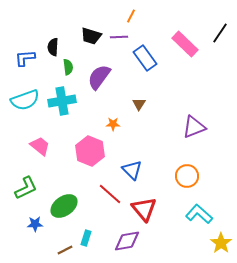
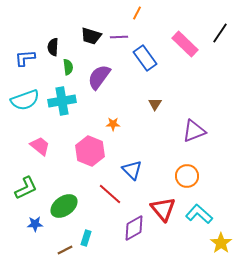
orange line: moved 6 px right, 3 px up
brown triangle: moved 16 px right
purple triangle: moved 4 px down
red triangle: moved 19 px right
purple diamond: moved 7 px right, 13 px up; rotated 20 degrees counterclockwise
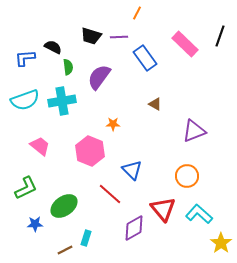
black line: moved 3 px down; rotated 15 degrees counterclockwise
black semicircle: rotated 114 degrees clockwise
brown triangle: rotated 32 degrees counterclockwise
